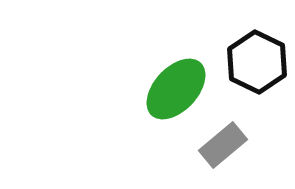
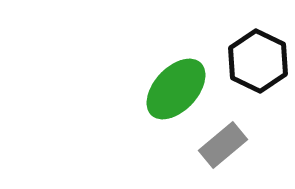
black hexagon: moved 1 px right, 1 px up
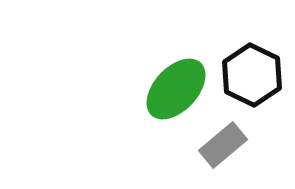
black hexagon: moved 6 px left, 14 px down
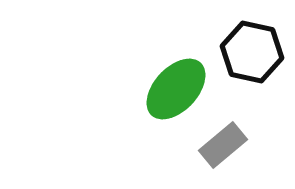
black hexagon: moved 23 px up; rotated 14 degrees counterclockwise
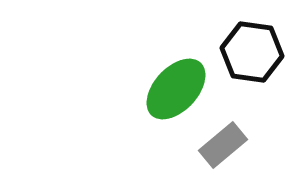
black hexagon: rotated 4 degrees counterclockwise
